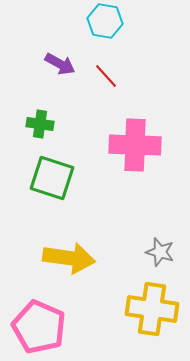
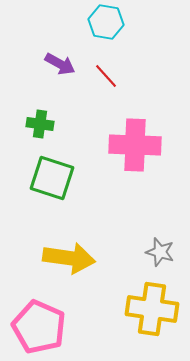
cyan hexagon: moved 1 px right, 1 px down
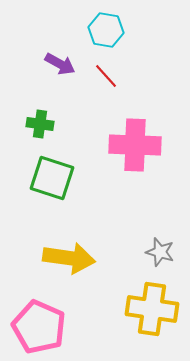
cyan hexagon: moved 8 px down
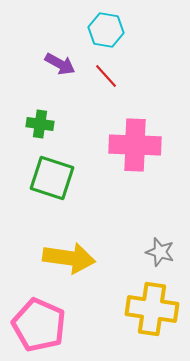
pink pentagon: moved 2 px up
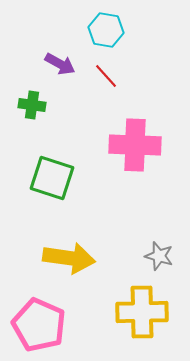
green cross: moved 8 px left, 19 px up
gray star: moved 1 px left, 4 px down
yellow cross: moved 10 px left, 3 px down; rotated 9 degrees counterclockwise
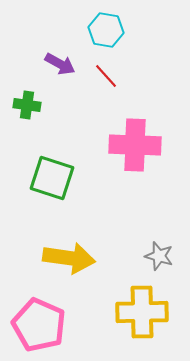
green cross: moved 5 px left
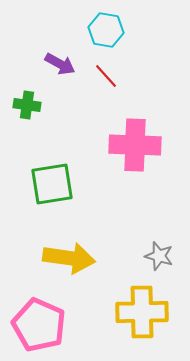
green square: moved 6 px down; rotated 27 degrees counterclockwise
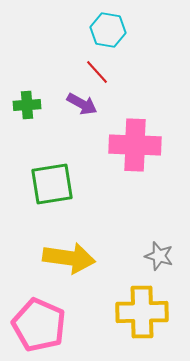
cyan hexagon: moved 2 px right
purple arrow: moved 22 px right, 40 px down
red line: moved 9 px left, 4 px up
green cross: rotated 12 degrees counterclockwise
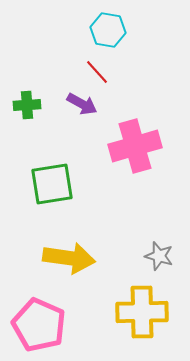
pink cross: moved 1 px down; rotated 18 degrees counterclockwise
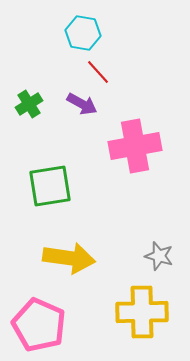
cyan hexagon: moved 25 px left, 3 px down
red line: moved 1 px right
green cross: moved 2 px right, 1 px up; rotated 28 degrees counterclockwise
pink cross: rotated 6 degrees clockwise
green square: moved 2 px left, 2 px down
